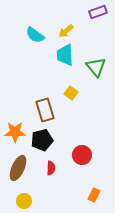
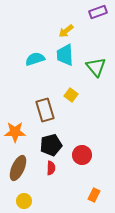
cyan semicircle: moved 24 px down; rotated 126 degrees clockwise
yellow square: moved 2 px down
black pentagon: moved 9 px right, 5 px down
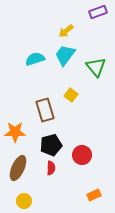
cyan trapezoid: rotated 40 degrees clockwise
orange rectangle: rotated 40 degrees clockwise
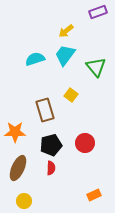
red circle: moved 3 px right, 12 px up
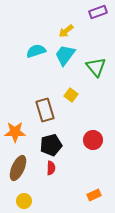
cyan semicircle: moved 1 px right, 8 px up
red circle: moved 8 px right, 3 px up
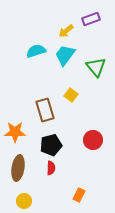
purple rectangle: moved 7 px left, 7 px down
brown ellipse: rotated 15 degrees counterclockwise
orange rectangle: moved 15 px left; rotated 40 degrees counterclockwise
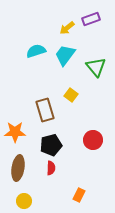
yellow arrow: moved 1 px right, 3 px up
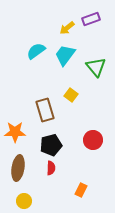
cyan semicircle: rotated 18 degrees counterclockwise
orange rectangle: moved 2 px right, 5 px up
